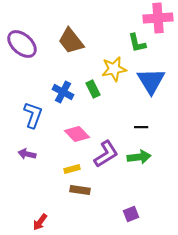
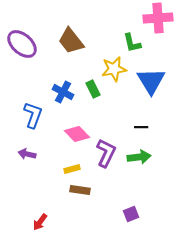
green L-shape: moved 5 px left
purple L-shape: moved 1 px up; rotated 32 degrees counterclockwise
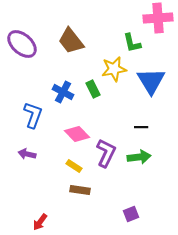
yellow rectangle: moved 2 px right, 3 px up; rotated 49 degrees clockwise
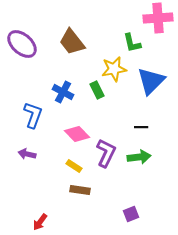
brown trapezoid: moved 1 px right, 1 px down
blue triangle: rotated 16 degrees clockwise
green rectangle: moved 4 px right, 1 px down
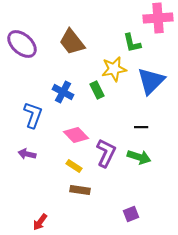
pink diamond: moved 1 px left, 1 px down
green arrow: rotated 25 degrees clockwise
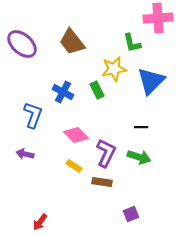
purple arrow: moved 2 px left
brown rectangle: moved 22 px right, 8 px up
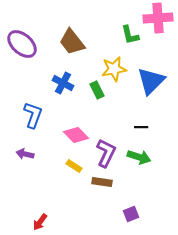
green L-shape: moved 2 px left, 8 px up
blue cross: moved 9 px up
